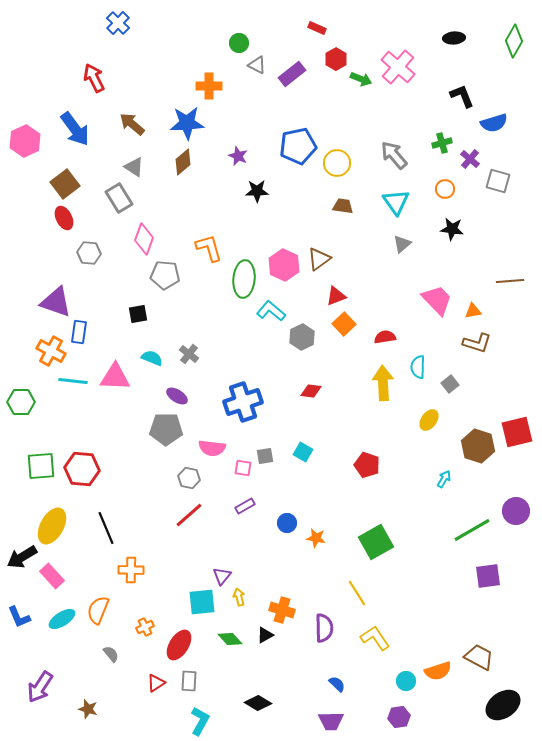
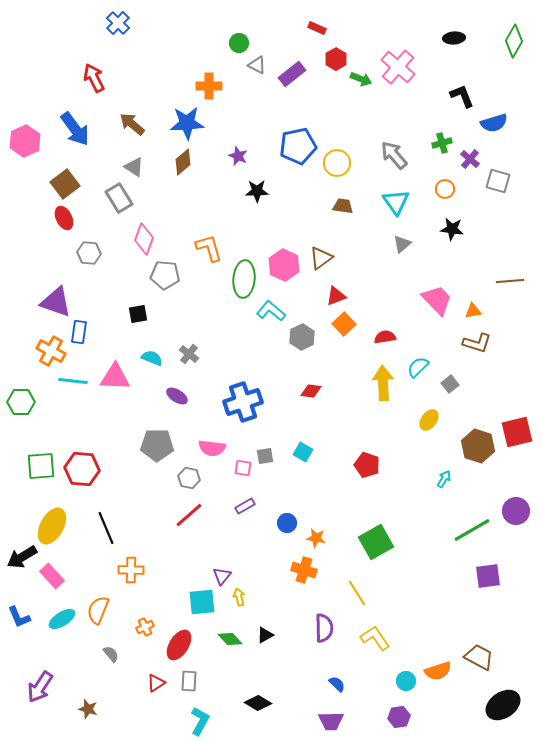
brown triangle at (319, 259): moved 2 px right, 1 px up
cyan semicircle at (418, 367): rotated 45 degrees clockwise
gray pentagon at (166, 429): moved 9 px left, 16 px down
orange cross at (282, 610): moved 22 px right, 40 px up
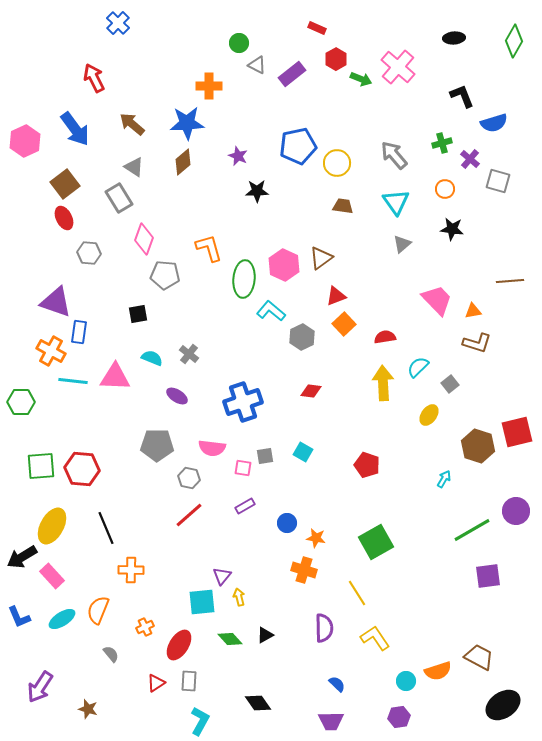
yellow ellipse at (429, 420): moved 5 px up
black diamond at (258, 703): rotated 24 degrees clockwise
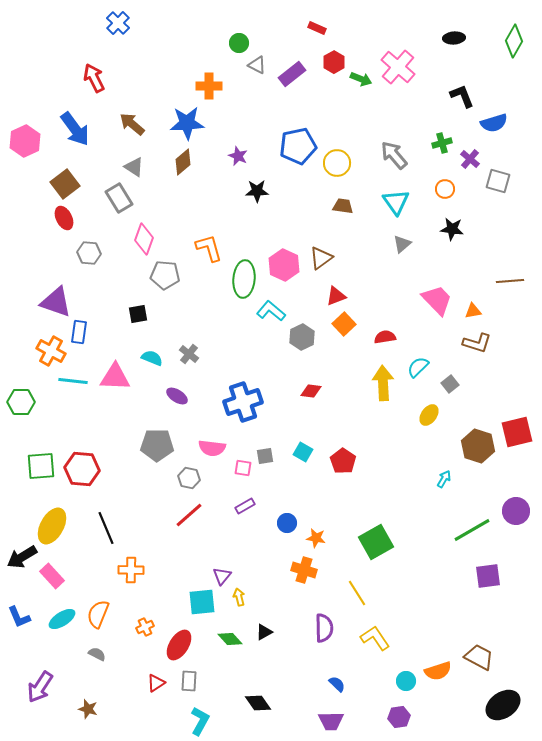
red hexagon at (336, 59): moved 2 px left, 3 px down
red pentagon at (367, 465): moved 24 px left, 4 px up; rotated 15 degrees clockwise
orange semicircle at (98, 610): moved 4 px down
black triangle at (265, 635): moved 1 px left, 3 px up
gray semicircle at (111, 654): moved 14 px left; rotated 24 degrees counterclockwise
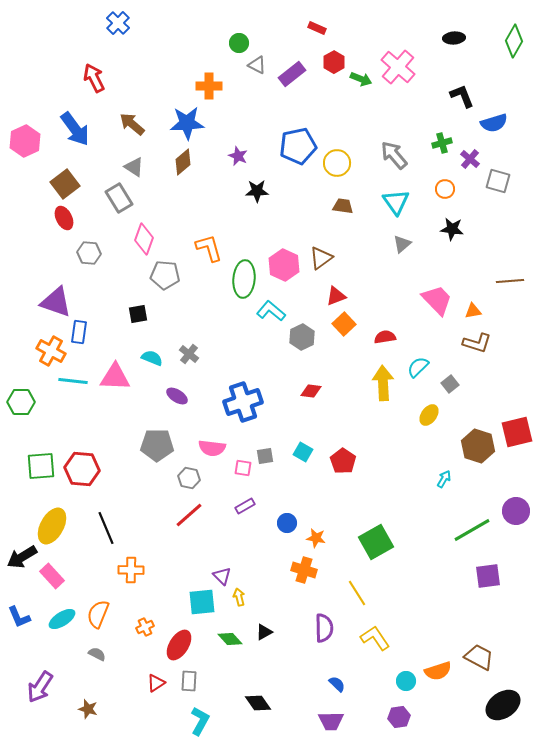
purple triangle at (222, 576): rotated 24 degrees counterclockwise
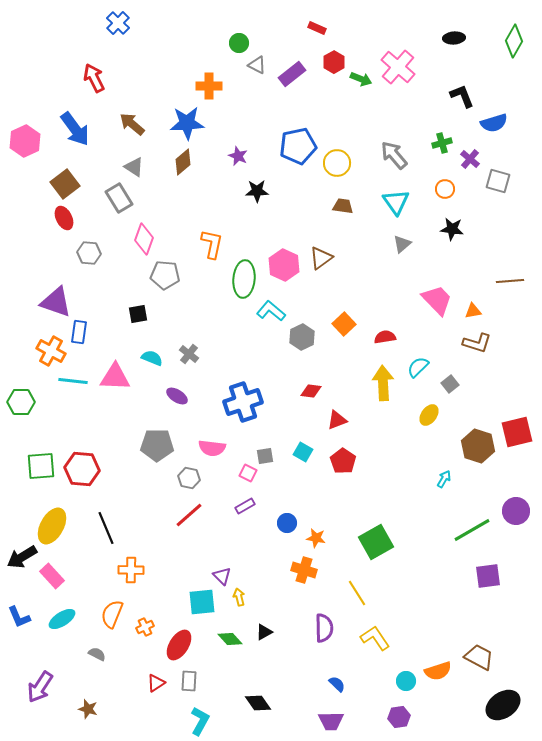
orange L-shape at (209, 248): moved 3 px right, 4 px up; rotated 28 degrees clockwise
red triangle at (336, 296): moved 1 px right, 124 px down
pink square at (243, 468): moved 5 px right, 5 px down; rotated 18 degrees clockwise
orange semicircle at (98, 614): moved 14 px right
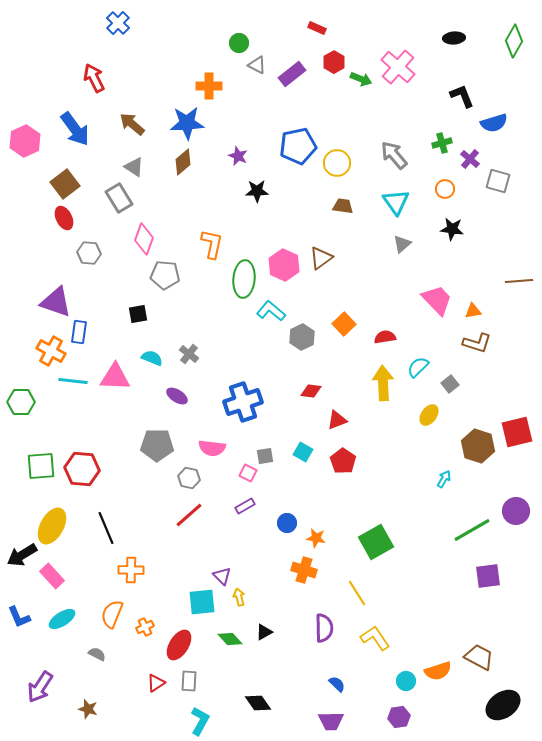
brown line at (510, 281): moved 9 px right
black arrow at (22, 557): moved 2 px up
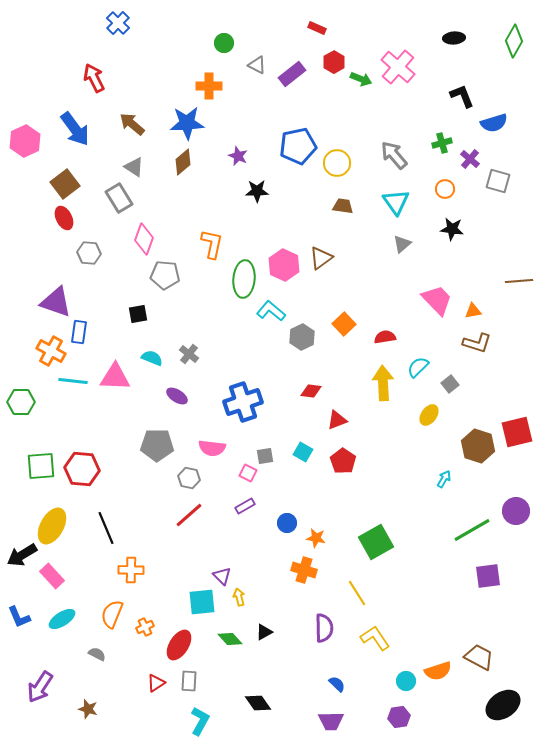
green circle at (239, 43): moved 15 px left
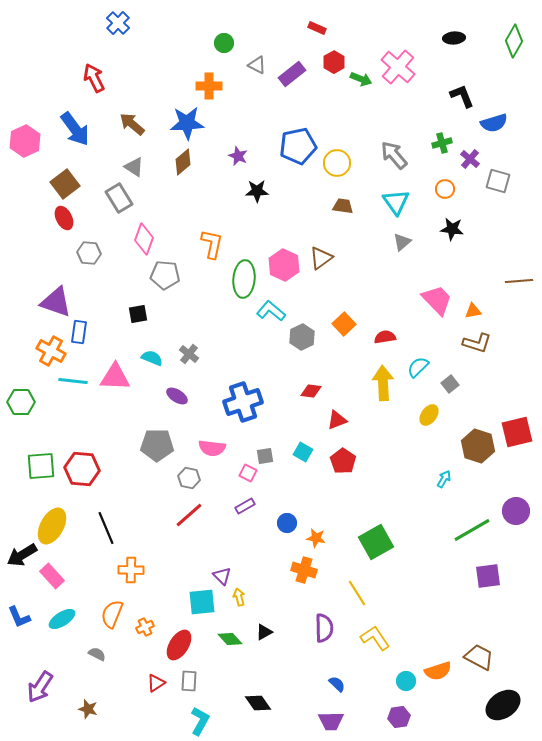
gray triangle at (402, 244): moved 2 px up
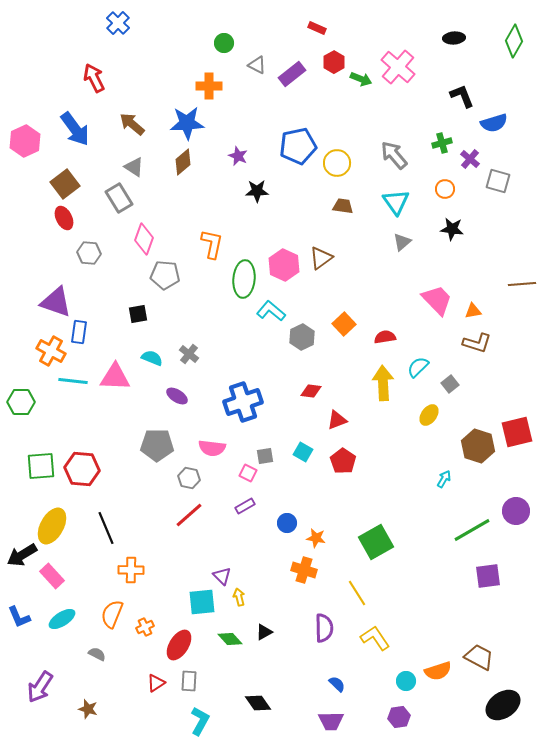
brown line at (519, 281): moved 3 px right, 3 px down
